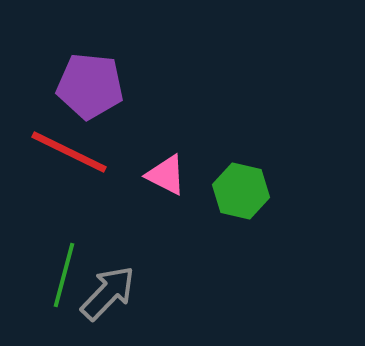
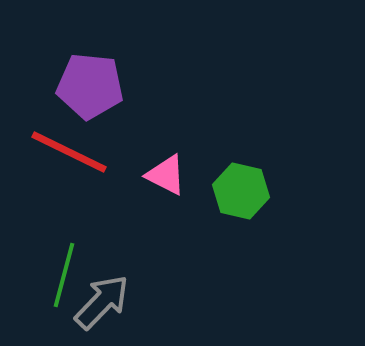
gray arrow: moved 6 px left, 9 px down
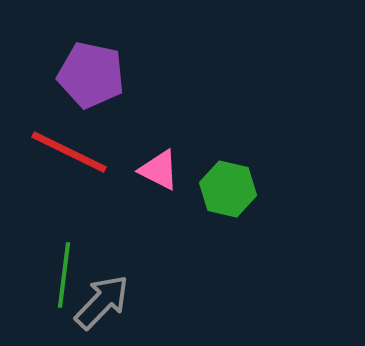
purple pentagon: moved 1 px right, 11 px up; rotated 6 degrees clockwise
pink triangle: moved 7 px left, 5 px up
green hexagon: moved 13 px left, 2 px up
green line: rotated 8 degrees counterclockwise
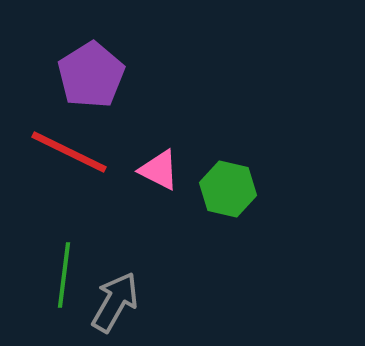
purple pentagon: rotated 28 degrees clockwise
gray arrow: moved 13 px right; rotated 14 degrees counterclockwise
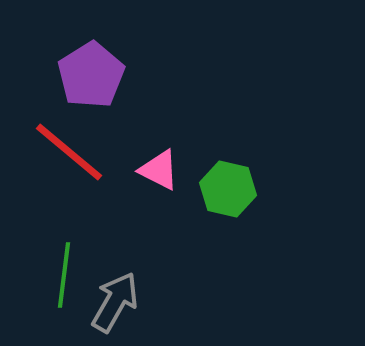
red line: rotated 14 degrees clockwise
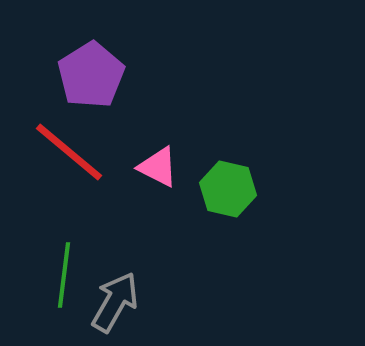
pink triangle: moved 1 px left, 3 px up
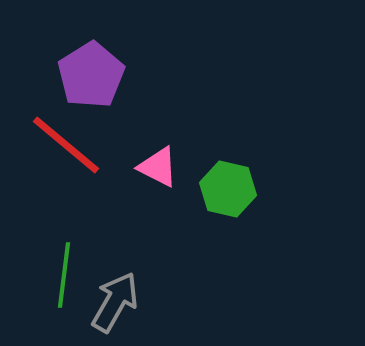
red line: moved 3 px left, 7 px up
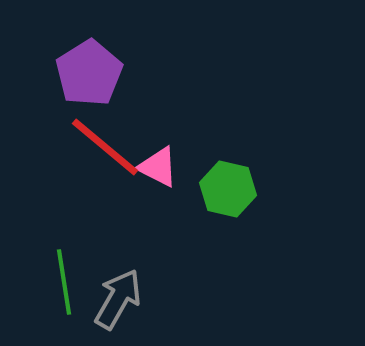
purple pentagon: moved 2 px left, 2 px up
red line: moved 39 px right, 2 px down
green line: moved 7 px down; rotated 16 degrees counterclockwise
gray arrow: moved 3 px right, 3 px up
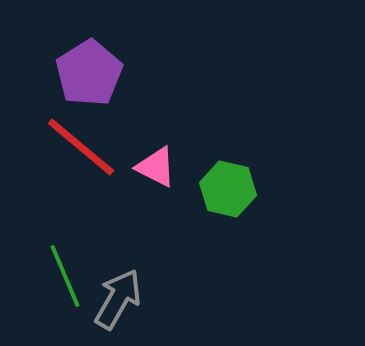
red line: moved 24 px left
pink triangle: moved 2 px left
green line: moved 1 px right, 6 px up; rotated 14 degrees counterclockwise
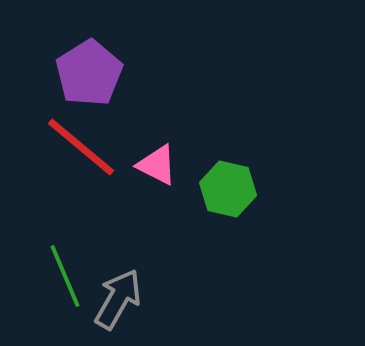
pink triangle: moved 1 px right, 2 px up
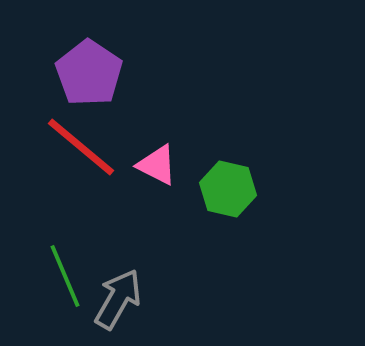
purple pentagon: rotated 6 degrees counterclockwise
